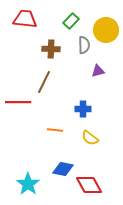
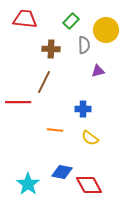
blue diamond: moved 1 px left, 3 px down
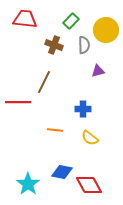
brown cross: moved 3 px right, 4 px up; rotated 18 degrees clockwise
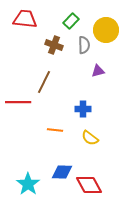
blue diamond: rotated 10 degrees counterclockwise
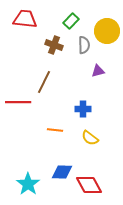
yellow circle: moved 1 px right, 1 px down
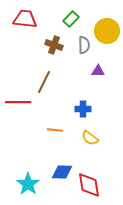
green rectangle: moved 2 px up
purple triangle: rotated 16 degrees clockwise
red diamond: rotated 20 degrees clockwise
